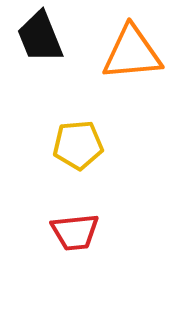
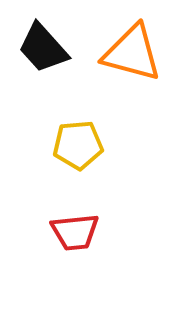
black trapezoid: moved 3 px right, 11 px down; rotated 20 degrees counterclockwise
orange triangle: rotated 20 degrees clockwise
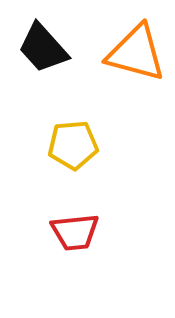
orange triangle: moved 4 px right
yellow pentagon: moved 5 px left
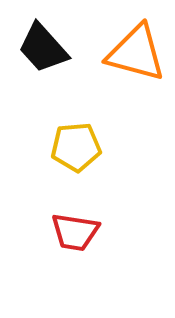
yellow pentagon: moved 3 px right, 2 px down
red trapezoid: rotated 15 degrees clockwise
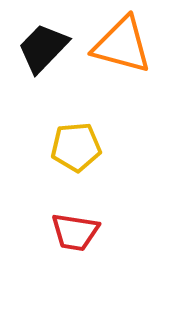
black trapezoid: rotated 86 degrees clockwise
orange triangle: moved 14 px left, 8 px up
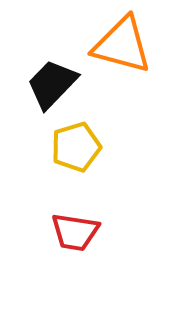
black trapezoid: moved 9 px right, 36 px down
yellow pentagon: rotated 12 degrees counterclockwise
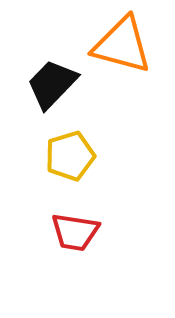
yellow pentagon: moved 6 px left, 9 px down
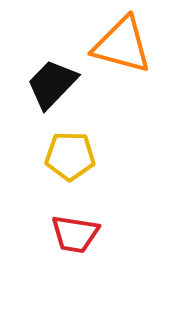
yellow pentagon: rotated 18 degrees clockwise
red trapezoid: moved 2 px down
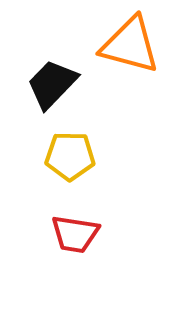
orange triangle: moved 8 px right
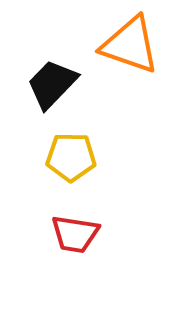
orange triangle: rotated 4 degrees clockwise
yellow pentagon: moved 1 px right, 1 px down
